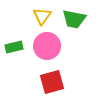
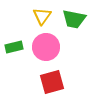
pink circle: moved 1 px left, 1 px down
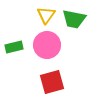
yellow triangle: moved 4 px right, 1 px up
pink circle: moved 1 px right, 2 px up
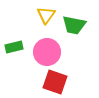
green trapezoid: moved 6 px down
pink circle: moved 7 px down
red square: moved 3 px right; rotated 35 degrees clockwise
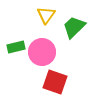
green trapezoid: moved 2 px down; rotated 125 degrees clockwise
green rectangle: moved 2 px right
pink circle: moved 5 px left
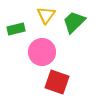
green trapezoid: moved 5 px up
green rectangle: moved 18 px up
red square: moved 2 px right
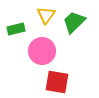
pink circle: moved 1 px up
red square: rotated 10 degrees counterclockwise
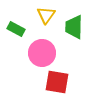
green trapezoid: moved 5 px down; rotated 45 degrees counterclockwise
green rectangle: rotated 42 degrees clockwise
pink circle: moved 2 px down
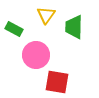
green rectangle: moved 2 px left
pink circle: moved 6 px left, 2 px down
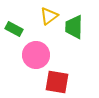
yellow triangle: moved 3 px right, 1 px down; rotated 18 degrees clockwise
